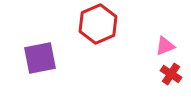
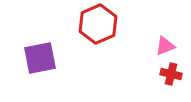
red cross: rotated 20 degrees counterclockwise
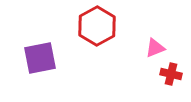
red hexagon: moved 1 px left, 2 px down; rotated 6 degrees counterclockwise
pink triangle: moved 10 px left, 2 px down
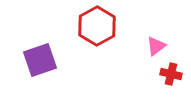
pink triangle: moved 1 px right, 2 px up; rotated 15 degrees counterclockwise
purple square: moved 2 px down; rotated 8 degrees counterclockwise
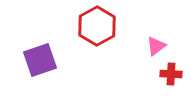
red cross: rotated 10 degrees counterclockwise
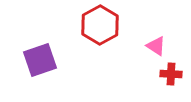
red hexagon: moved 3 px right, 1 px up
pink triangle: rotated 50 degrees counterclockwise
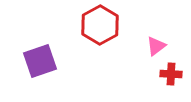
pink triangle: rotated 50 degrees clockwise
purple square: moved 1 px down
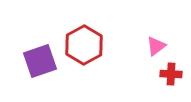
red hexagon: moved 16 px left, 20 px down
